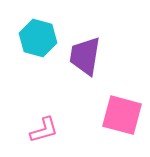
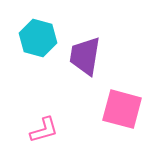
pink square: moved 6 px up
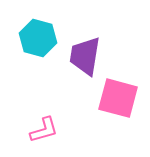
pink square: moved 4 px left, 11 px up
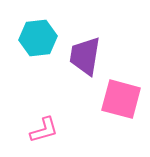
cyan hexagon: rotated 21 degrees counterclockwise
pink square: moved 3 px right, 1 px down
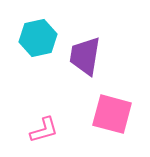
cyan hexagon: rotated 6 degrees counterclockwise
pink square: moved 9 px left, 15 px down
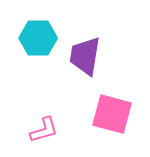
cyan hexagon: rotated 12 degrees clockwise
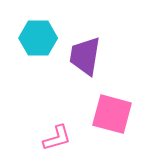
pink L-shape: moved 13 px right, 8 px down
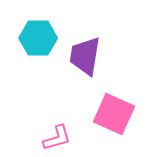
pink square: moved 2 px right; rotated 9 degrees clockwise
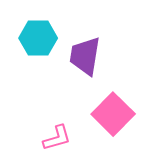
pink square: moved 1 px left; rotated 21 degrees clockwise
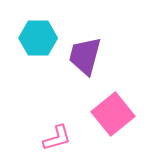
purple trapezoid: rotated 6 degrees clockwise
pink square: rotated 6 degrees clockwise
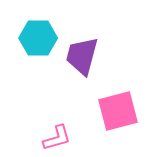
purple trapezoid: moved 3 px left
pink square: moved 5 px right, 3 px up; rotated 24 degrees clockwise
